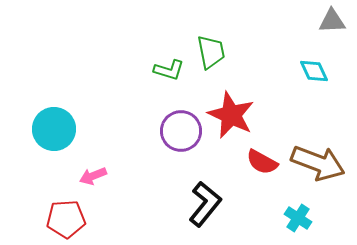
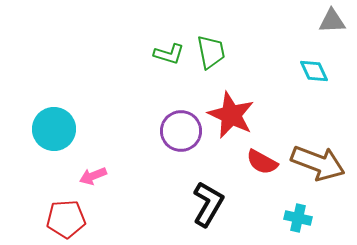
green L-shape: moved 16 px up
black L-shape: moved 3 px right; rotated 9 degrees counterclockwise
cyan cross: rotated 20 degrees counterclockwise
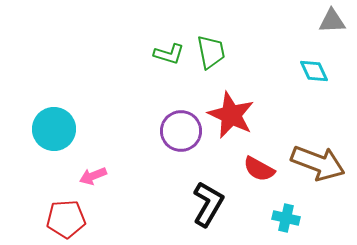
red semicircle: moved 3 px left, 7 px down
cyan cross: moved 12 px left
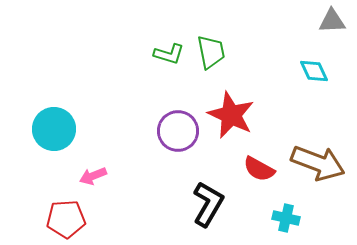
purple circle: moved 3 px left
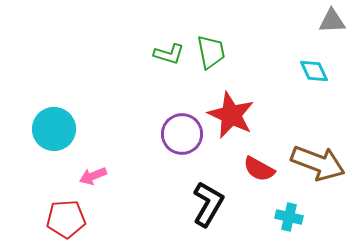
purple circle: moved 4 px right, 3 px down
cyan cross: moved 3 px right, 1 px up
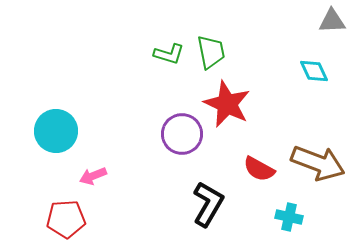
red star: moved 4 px left, 11 px up
cyan circle: moved 2 px right, 2 px down
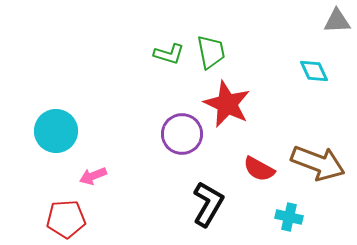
gray triangle: moved 5 px right
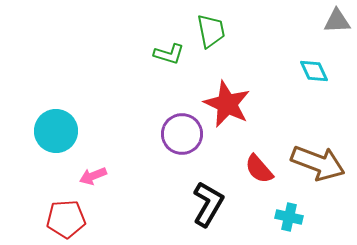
green trapezoid: moved 21 px up
red semicircle: rotated 20 degrees clockwise
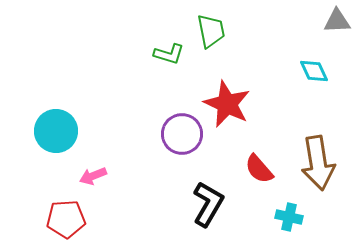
brown arrow: rotated 60 degrees clockwise
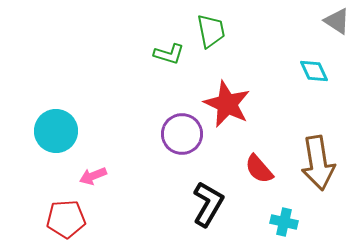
gray triangle: rotated 36 degrees clockwise
cyan cross: moved 5 px left, 5 px down
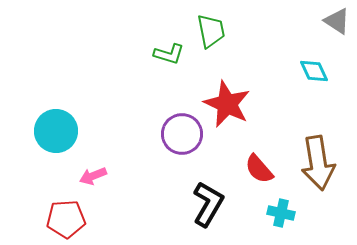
cyan cross: moved 3 px left, 9 px up
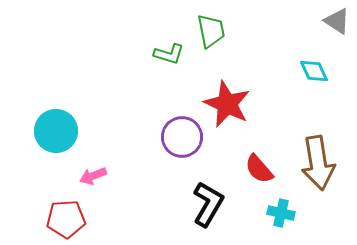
purple circle: moved 3 px down
